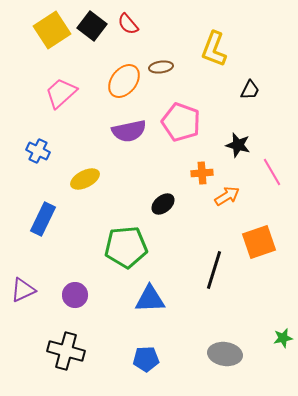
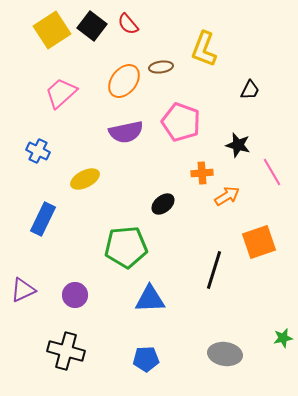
yellow L-shape: moved 10 px left
purple semicircle: moved 3 px left, 1 px down
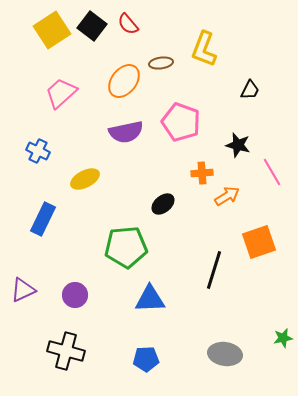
brown ellipse: moved 4 px up
